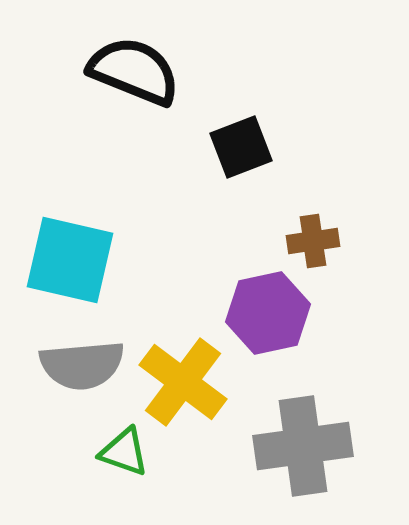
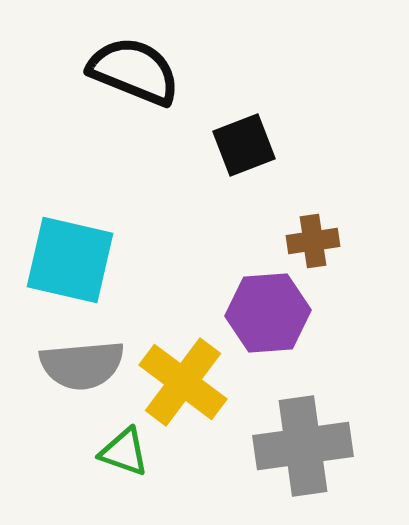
black square: moved 3 px right, 2 px up
purple hexagon: rotated 8 degrees clockwise
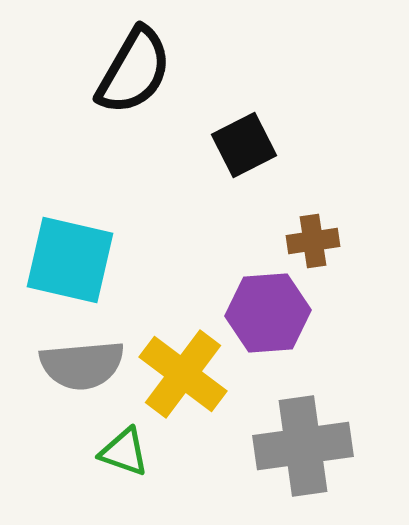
black semicircle: rotated 98 degrees clockwise
black square: rotated 6 degrees counterclockwise
yellow cross: moved 8 px up
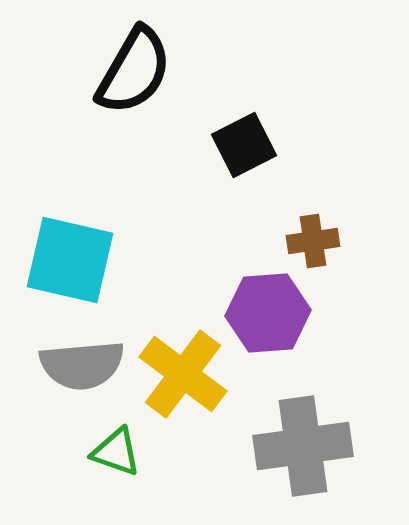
green triangle: moved 8 px left
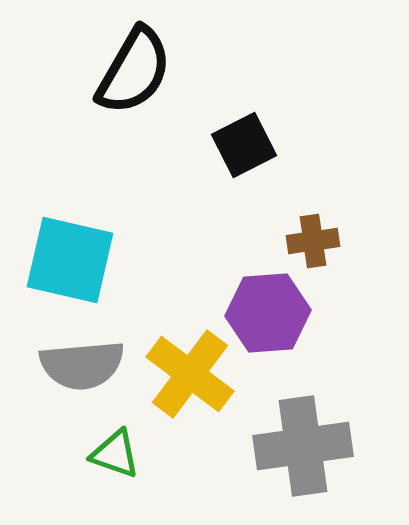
yellow cross: moved 7 px right
green triangle: moved 1 px left, 2 px down
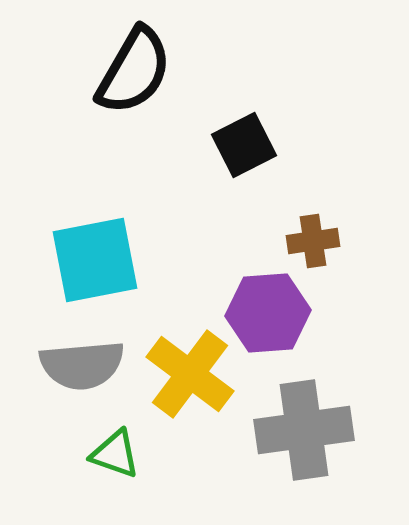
cyan square: moved 25 px right; rotated 24 degrees counterclockwise
gray cross: moved 1 px right, 16 px up
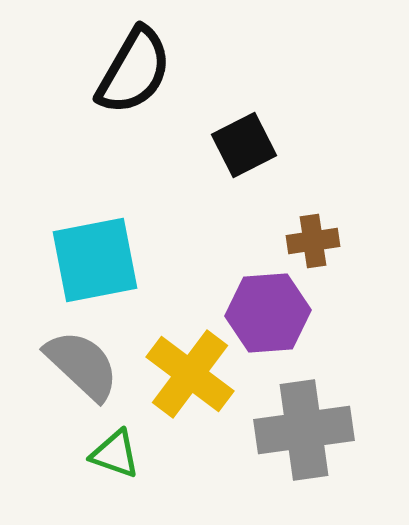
gray semicircle: rotated 132 degrees counterclockwise
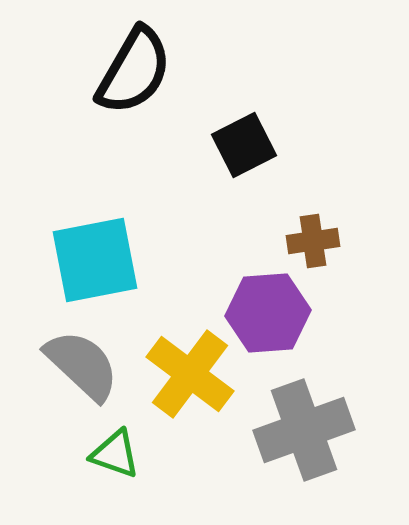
gray cross: rotated 12 degrees counterclockwise
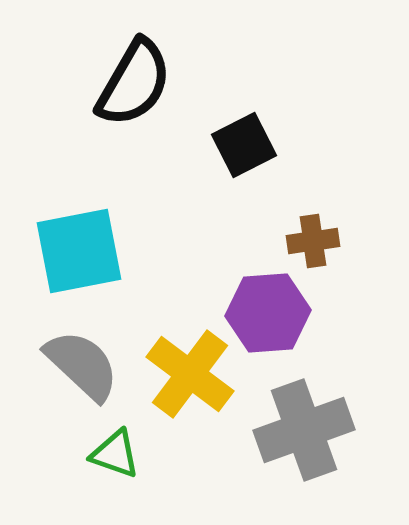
black semicircle: moved 12 px down
cyan square: moved 16 px left, 9 px up
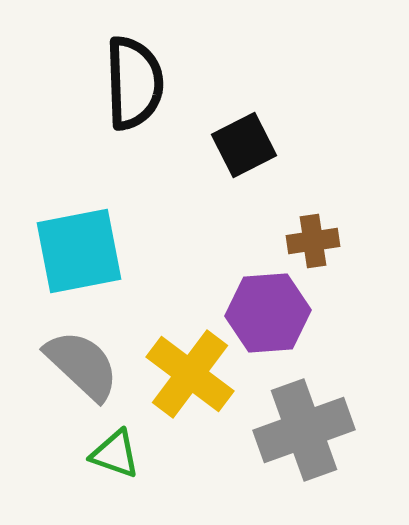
black semicircle: rotated 32 degrees counterclockwise
